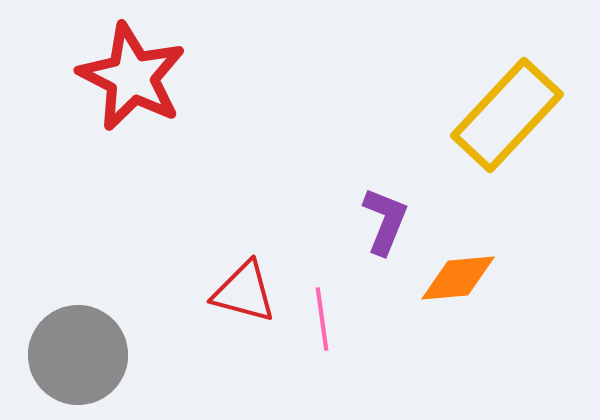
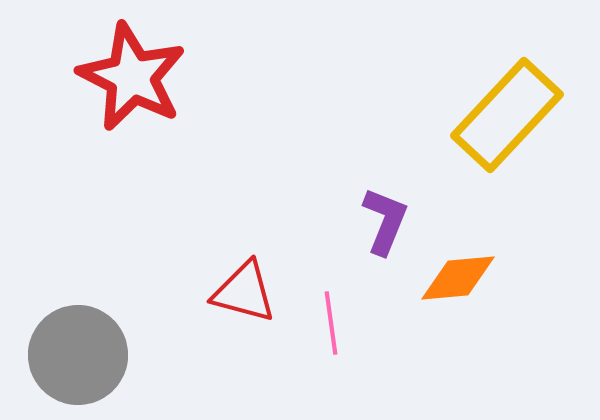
pink line: moved 9 px right, 4 px down
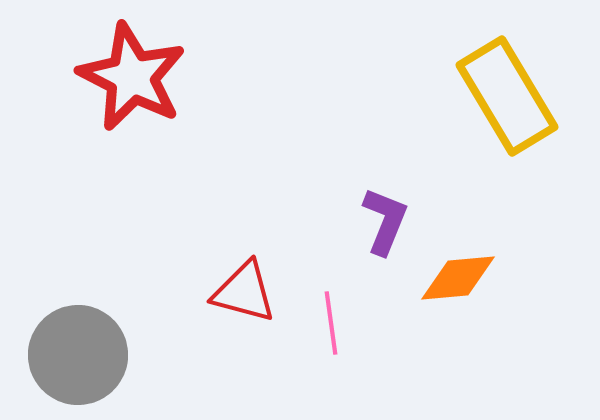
yellow rectangle: moved 19 px up; rotated 74 degrees counterclockwise
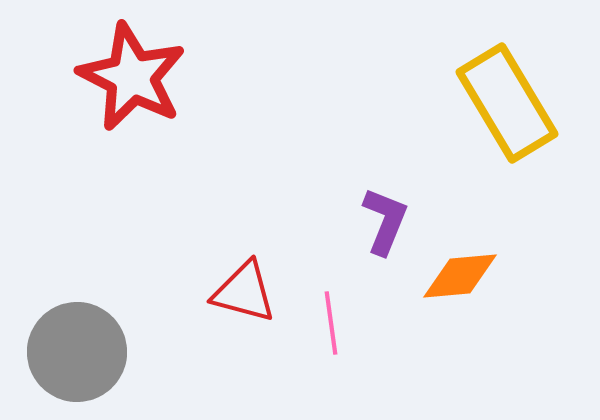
yellow rectangle: moved 7 px down
orange diamond: moved 2 px right, 2 px up
gray circle: moved 1 px left, 3 px up
